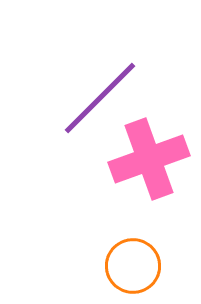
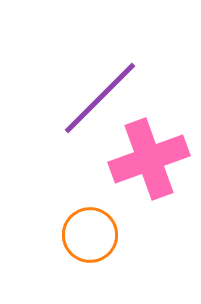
orange circle: moved 43 px left, 31 px up
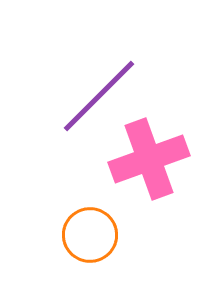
purple line: moved 1 px left, 2 px up
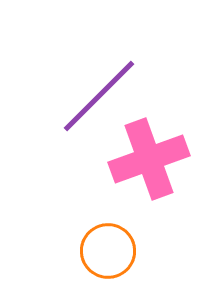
orange circle: moved 18 px right, 16 px down
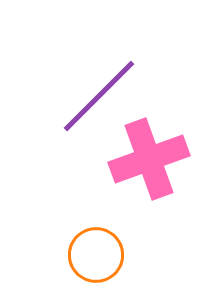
orange circle: moved 12 px left, 4 px down
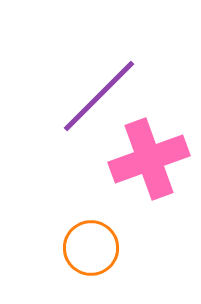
orange circle: moved 5 px left, 7 px up
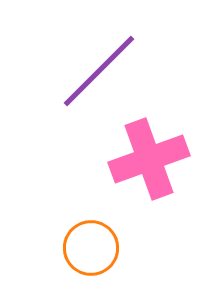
purple line: moved 25 px up
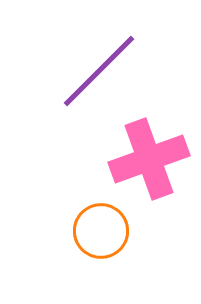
orange circle: moved 10 px right, 17 px up
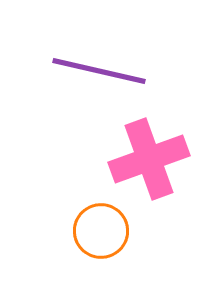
purple line: rotated 58 degrees clockwise
